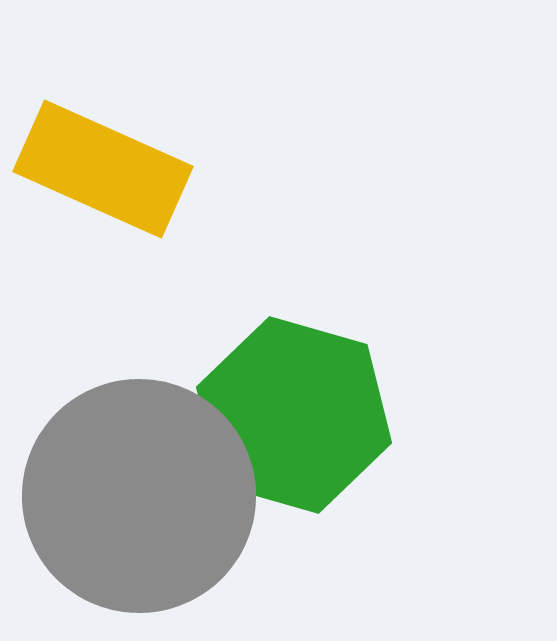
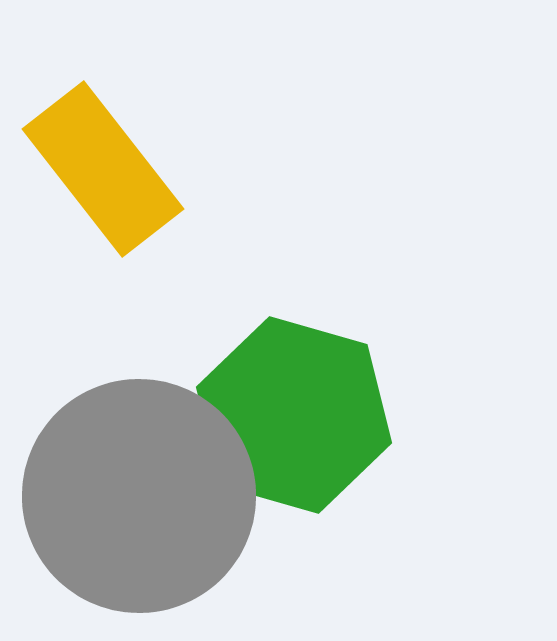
yellow rectangle: rotated 28 degrees clockwise
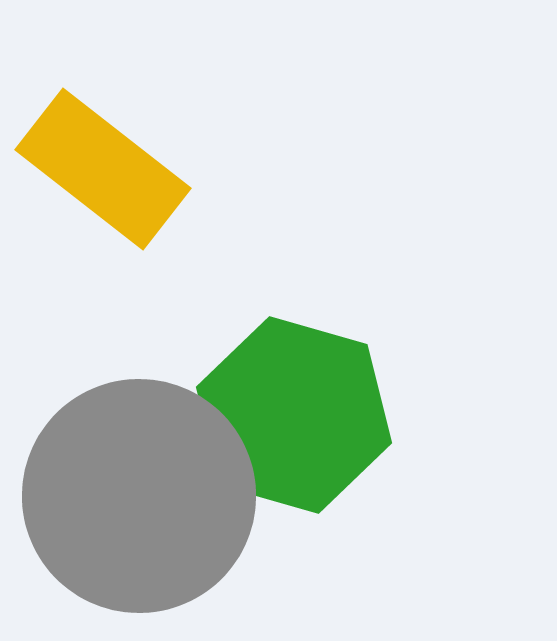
yellow rectangle: rotated 14 degrees counterclockwise
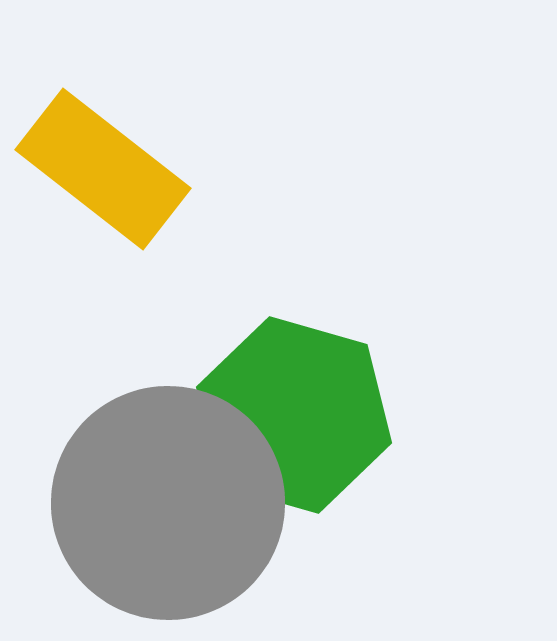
gray circle: moved 29 px right, 7 px down
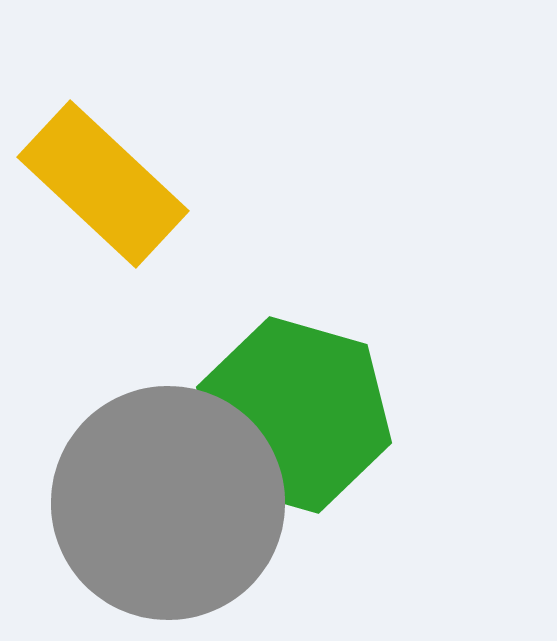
yellow rectangle: moved 15 px down; rotated 5 degrees clockwise
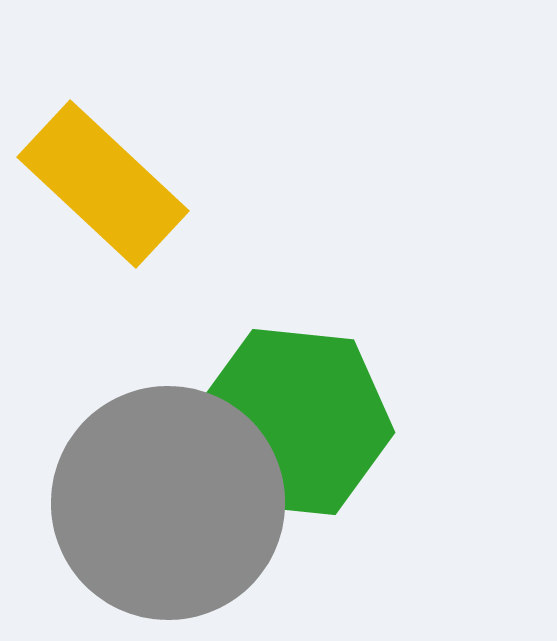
green hexagon: moved 7 px down; rotated 10 degrees counterclockwise
